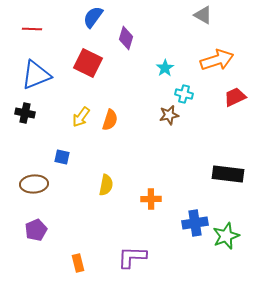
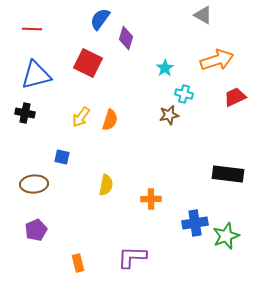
blue semicircle: moved 7 px right, 2 px down
blue triangle: rotated 8 degrees clockwise
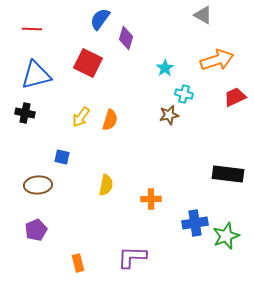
brown ellipse: moved 4 px right, 1 px down
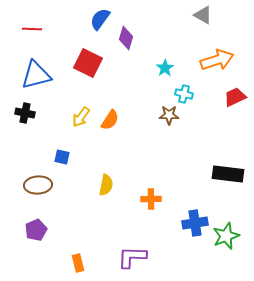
brown star: rotated 12 degrees clockwise
orange semicircle: rotated 15 degrees clockwise
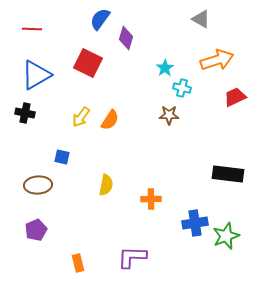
gray triangle: moved 2 px left, 4 px down
blue triangle: rotated 16 degrees counterclockwise
cyan cross: moved 2 px left, 6 px up
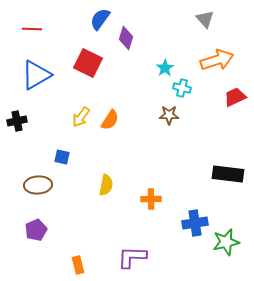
gray triangle: moved 4 px right; rotated 18 degrees clockwise
black cross: moved 8 px left, 8 px down; rotated 24 degrees counterclockwise
green star: moved 6 px down; rotated 8 degrees clockwise
orange rectangle: moved 2 px down
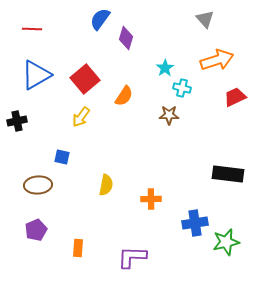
red square: moved 3 px left, 16 px down; rotated 24 degrees clockwise
orange semicircle: moved 14 px right, 24 px up
orange rectangle: moved 17 px up; rotated 18 degrees clockwise
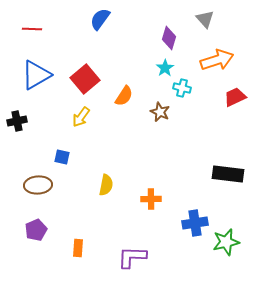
purple diamond: moved 43 px right
brown star: moved 9 px left, 3 px up; rotated 24 degrees clockwise
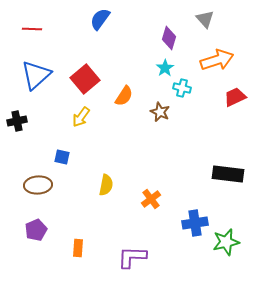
blue triangle: rotated 12 degrees counterclockwise
orange cross: rotated 36 degrees counterclockwise
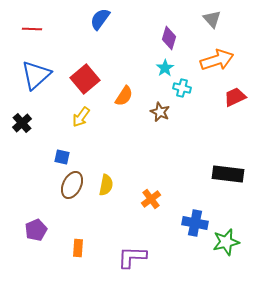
gray triangle: moved 7 px right
black cross: moved 5 px right, 2 px down; rotated 30 degrees counterclockwise
brown ellipse: moved 34 px right; rotated 60 degrees counterclockwise
blue cross: rotated 20 degrees clockwise
